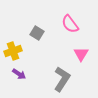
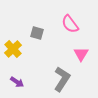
gray square: rotated 16 degrees counterclockwise
yellow cross: moved 2 px up; rotated 24 degrees counterclockwise
purple arrow: moved 2 px left, 8 px down
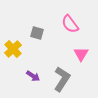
purple arrow: moved 16 px right, 6 px up
